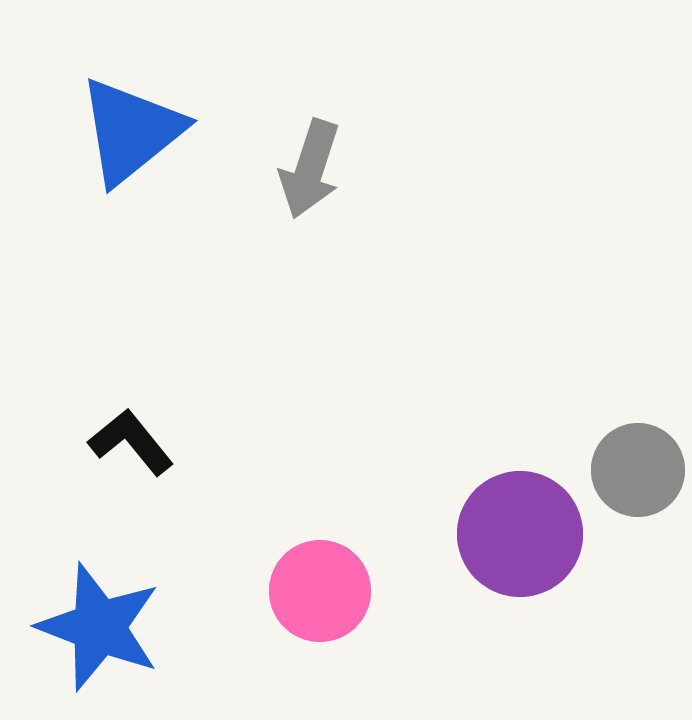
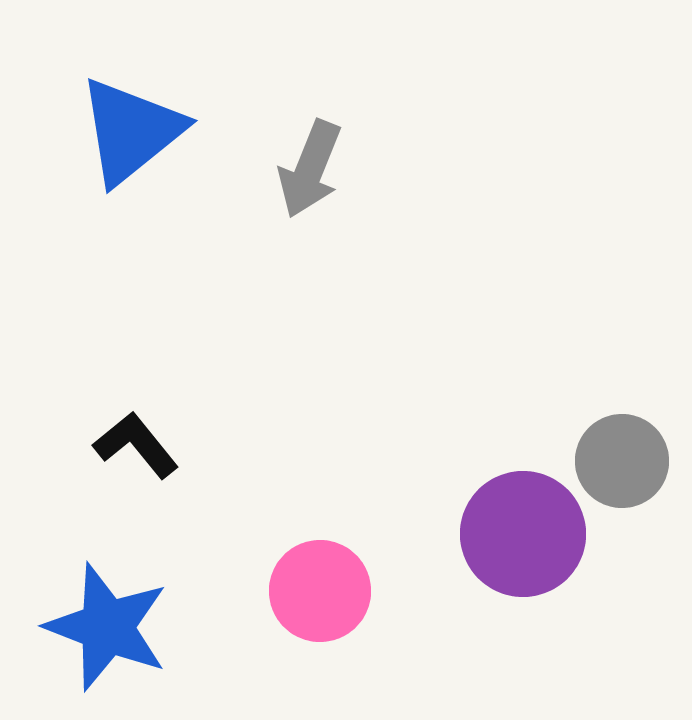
gray arrow: rotated 4 degrees clockwise
black L-shape: moved 5 px right, 3 px down
gray circle: moved 16 px left, 9 px up
purple circle: moved 3 px right
blue star: moved 8 px right
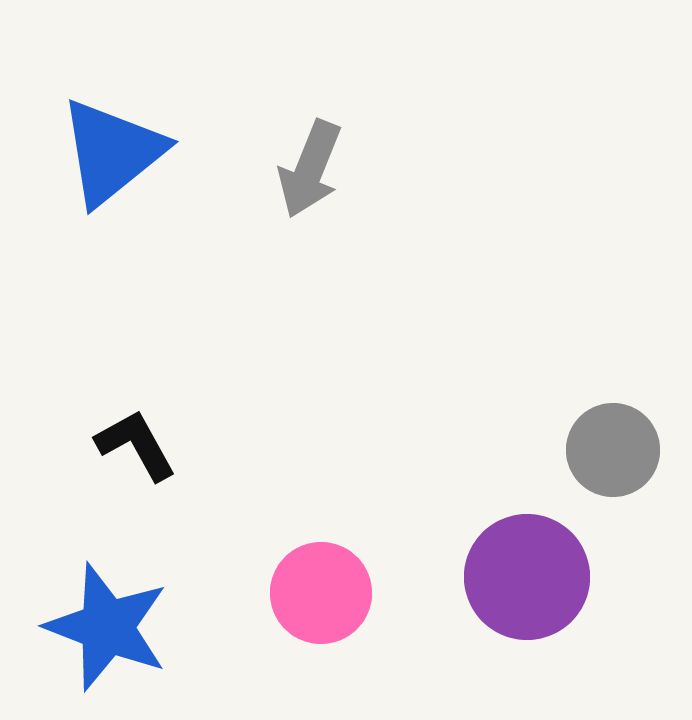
blue triangle: moved 19 px left, 21 px down
black L-shape: rotated 10 degrees clockwise
gray circle: moved 9 px left, 11 px up
purple circle: moved 4 px right, 43 px down
pink circle: moved 1 px right, 2 px down
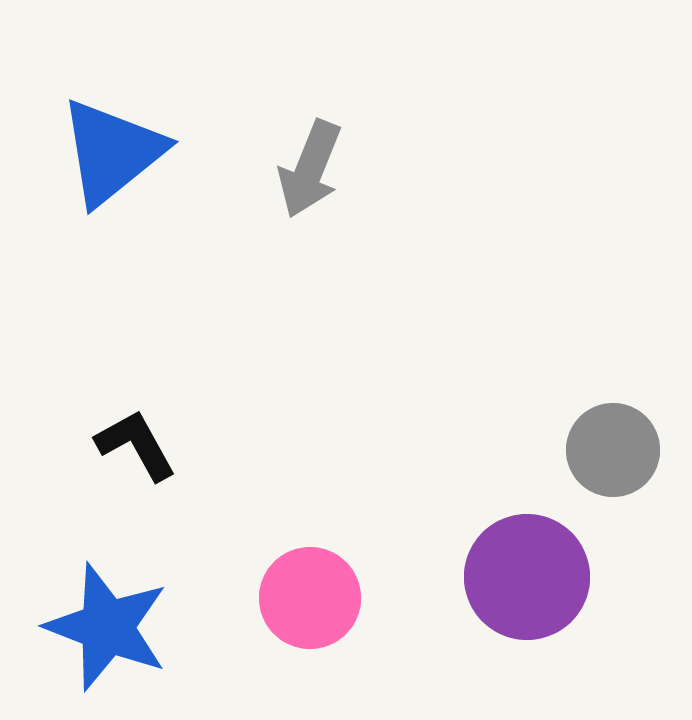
pink circle: moved 11 px left, 5 px down
